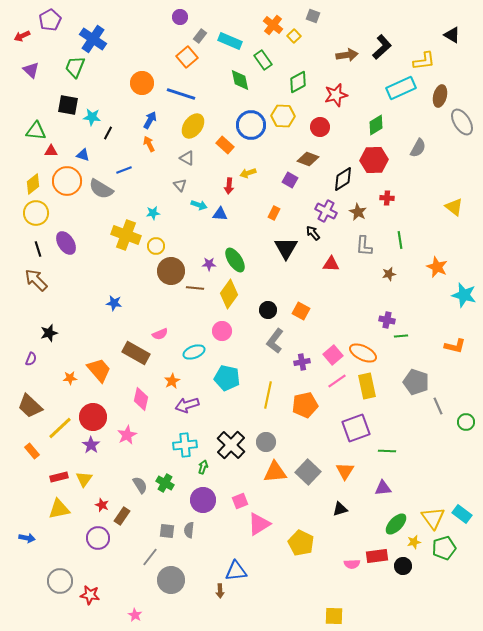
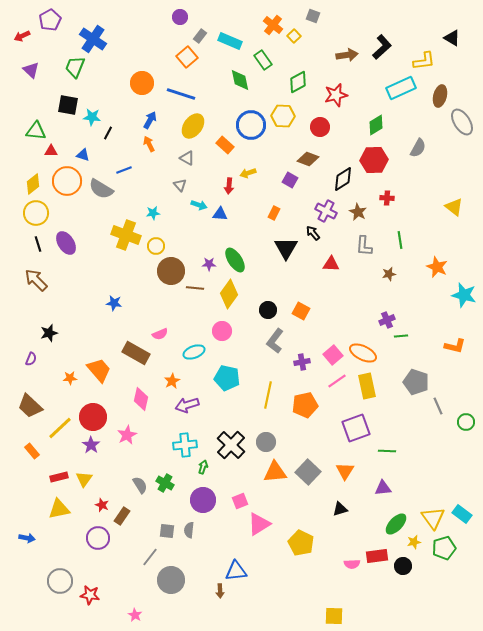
black triangle at (452, 35): moved 3 px down
black line at (38, 249): moved 5 px up
purple cross at (387, 320): rotated 35 degrees counterclockwise
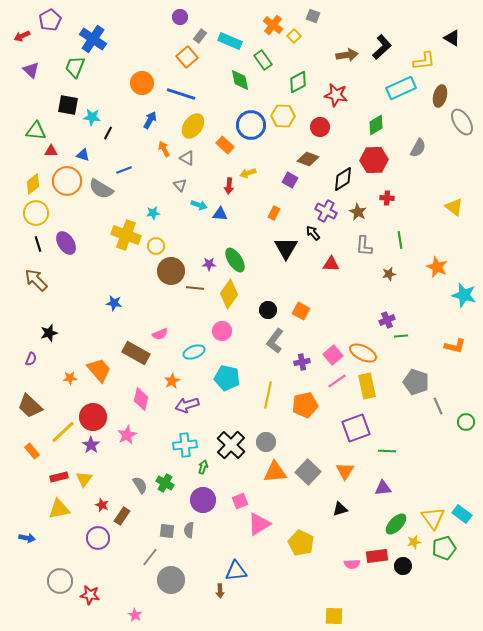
red star at (336, 95): rotated 25 degrees clockwise
orange arrow at (149, 144): moved 15 px right, 5 px down
yellow line at (60, 428): moved 3 px right, 4 px down
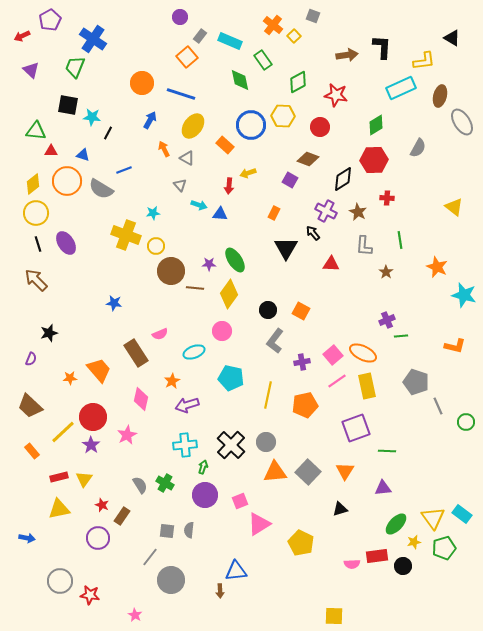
black L-shape at (382, 47): rotated 45 degrees counterclockwise
brown star at (389, 274): moved 3 px left, 2 px up; rotated 24 degrees counterclockwise
brown rectangle at (136, 353): rotated 28 degrees clockwise
cyan pentagon at (227, 378): moved 4 px right
purple circle at (203, 500): moved 2 px right, 5 px up
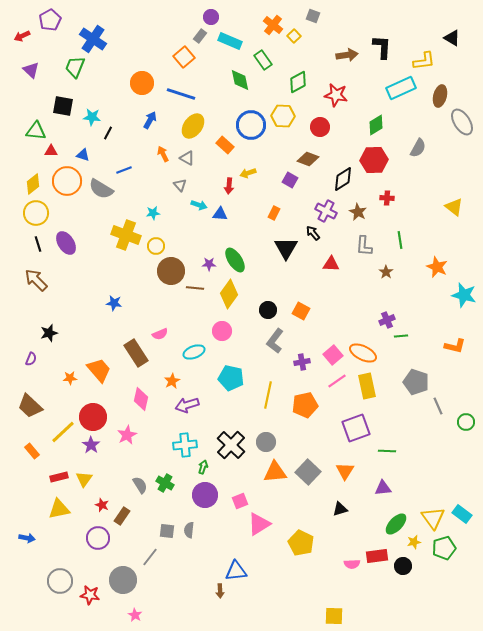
purple circle at (180, 17): moved 31 px right
orange square at (187, 57): moved 3 px left
black square at (68, 105): moved 5 px left, 1 px down
orange arrow at (164, 149): moved 1 px left, 5 px down
gray circle at (171, 580): moved 48 px left
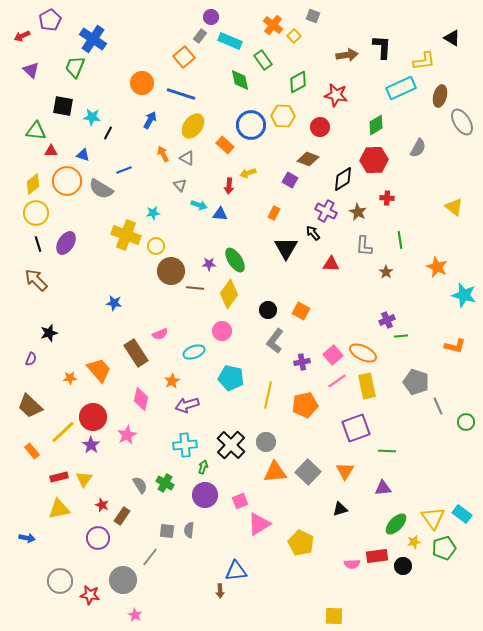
purple ellipse at (66, 243): rotated 65 degrees clockwise
